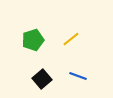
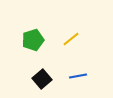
blue line: rotated 30 degrees counterclockwise
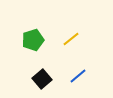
blue line: rotated 30 degrees counterclockwise
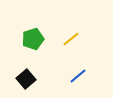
green pentagon: moved 1 px up
black square: moved 16 px left
